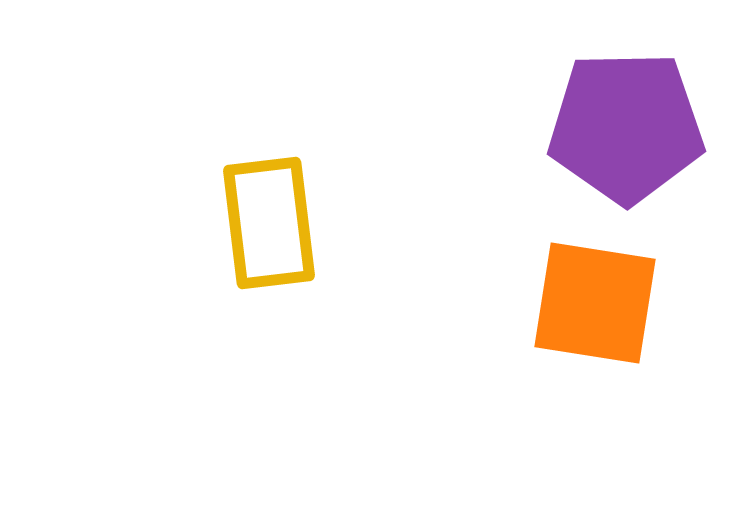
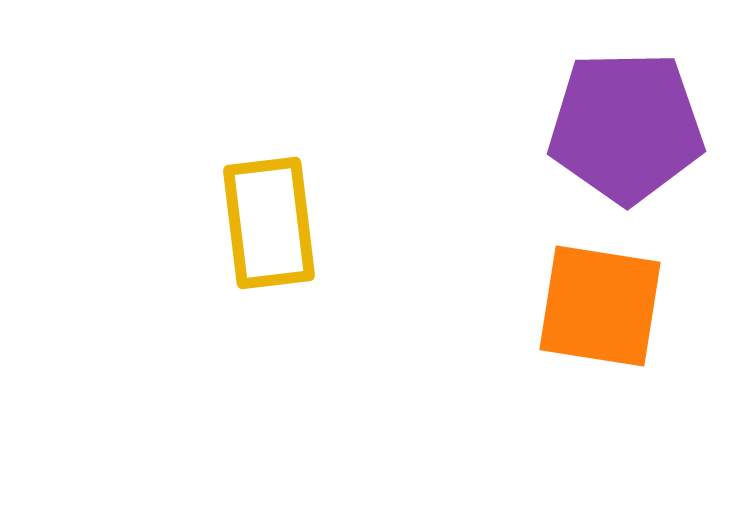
orange square: moved 5 px right, 3 px down
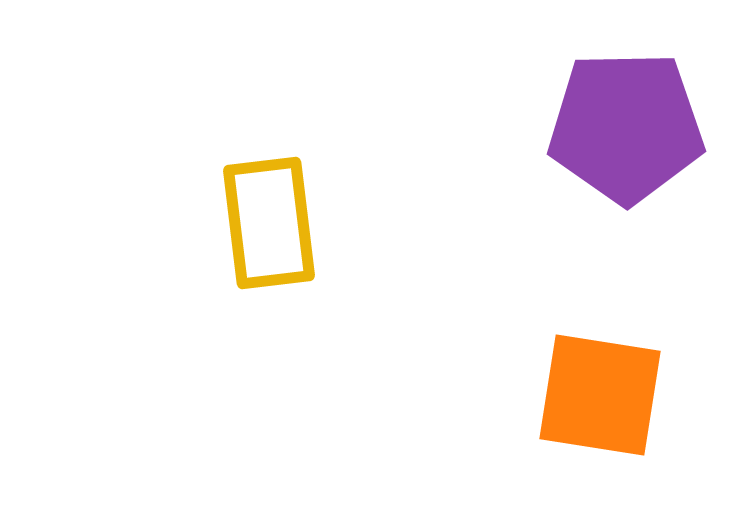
orange square: moved 89 px down
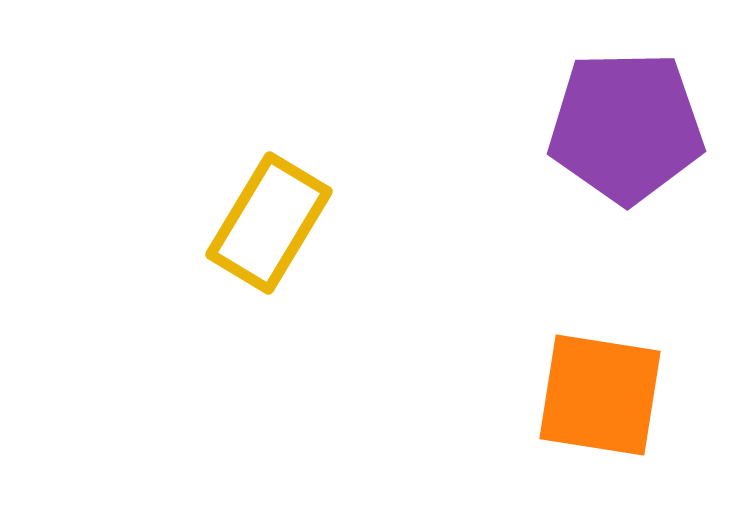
yellow rectangle: rotated 38 degrees clockwise
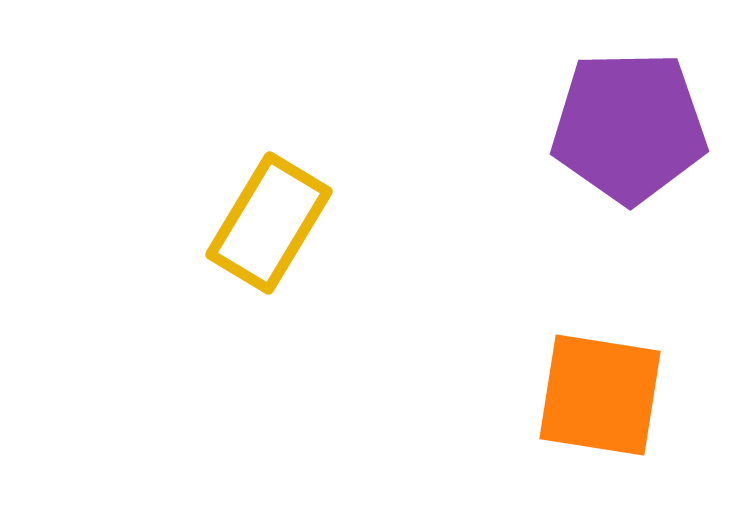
purple pentagon: moved 3 px right
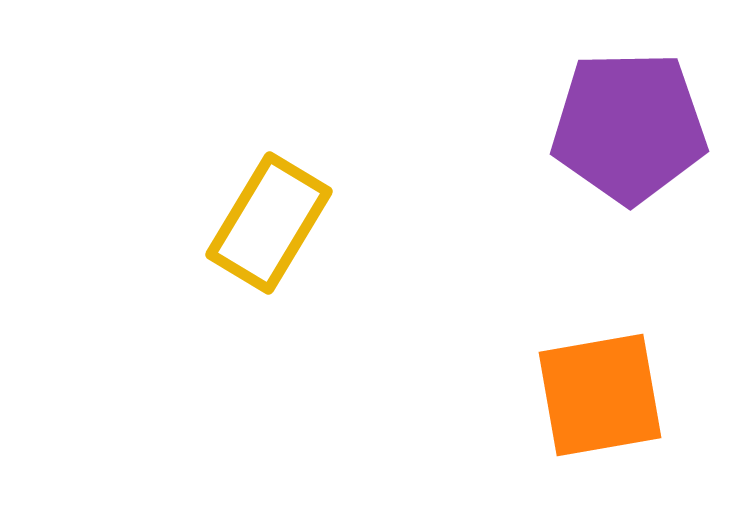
orange square: rotated 19 degrees counterclockwise
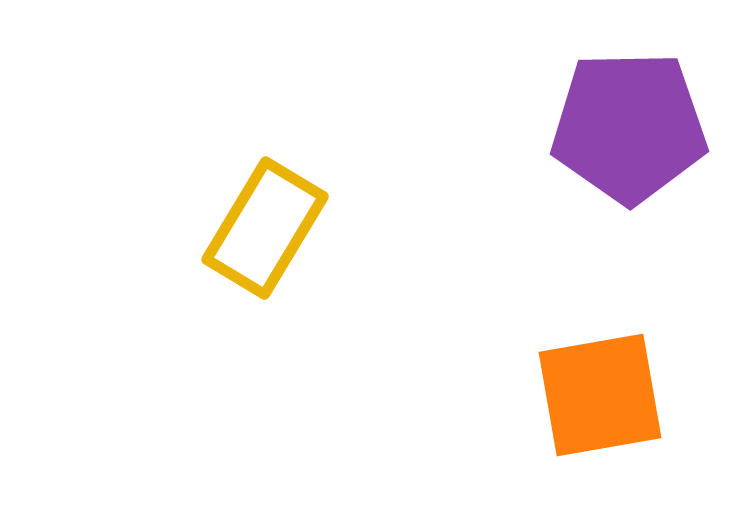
yellow rectangle: moved 4 px left, 5 px down
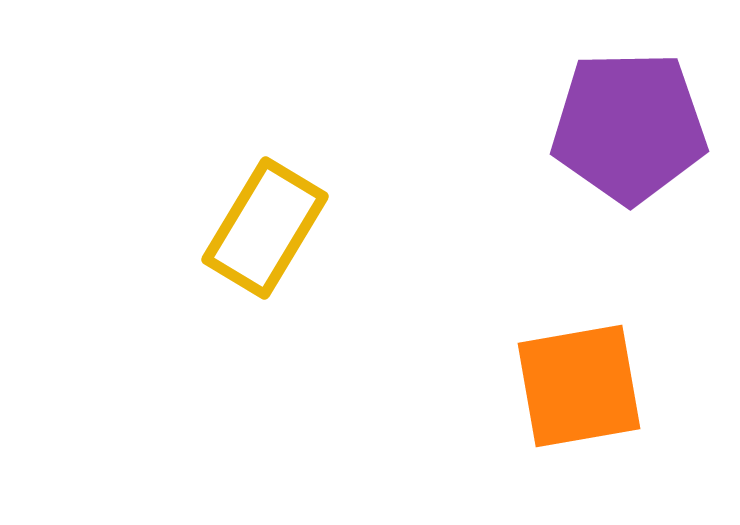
orange square: moved 21 px left, 9 px up
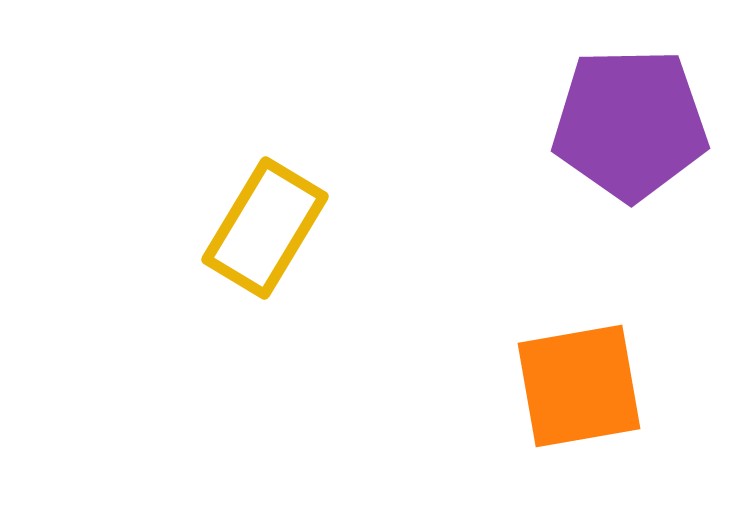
purple pentagon: moved 1 px right, 3 px up
